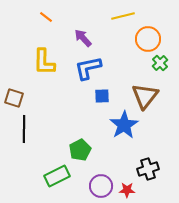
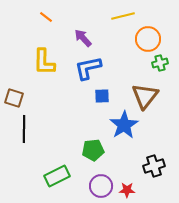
green cross: rotated 28 degrees clockwise
green pentagon: moved 13 px right; rotated 20 degrees clockwise
black cross: moved 6 px right, 3 px up
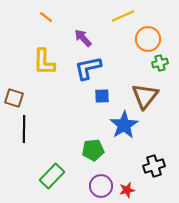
yellow line: rotated 10 degrees counterclockwise
green rectangle: moved 5 px left; rotated 20 degrees counterclockwise
red star: rotated 14 degrees counterclockwise
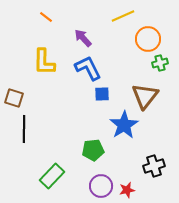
blue L-shape: rotated 76 degrees clockwise
blue square: moved 2 px up
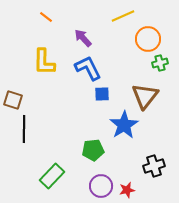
brown square: moved 1 px left, 2 px down
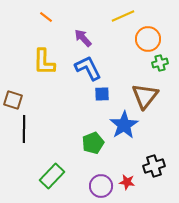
green pentagon: moved 7 px up; rotated 15 degrees counterclockwise
red star: moved 8 px up; rotated 21 degrees clockwise
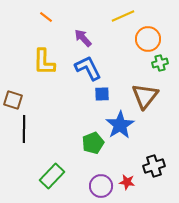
blue star: moved 4 px left
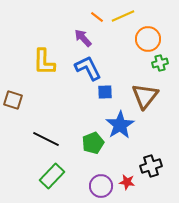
orange line: moved 51 px right
blue square: moved 3 px right, 2 px up
black line: moved 22 px right, 10 px down; rotated 64 degrees counterclockwise
black cross: moved 3 px left
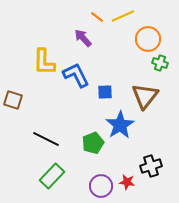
green cross: rotated 35 degrees clockwise
blue L-shape: moved 12 px left, 7 px down
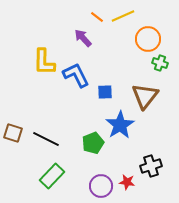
brown square: moved 33 px down
